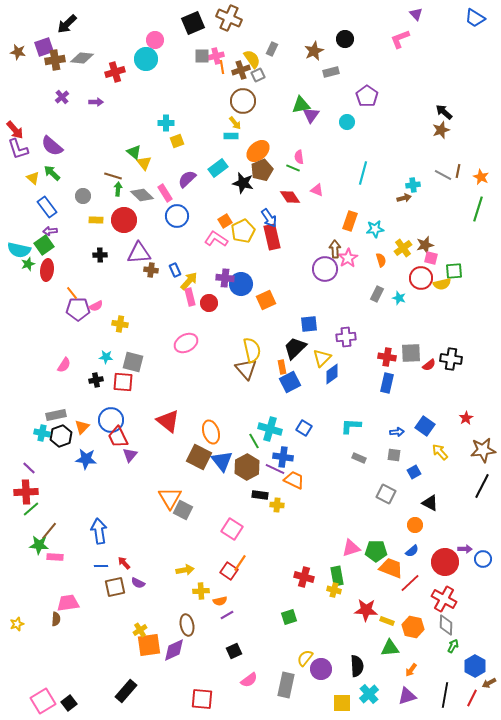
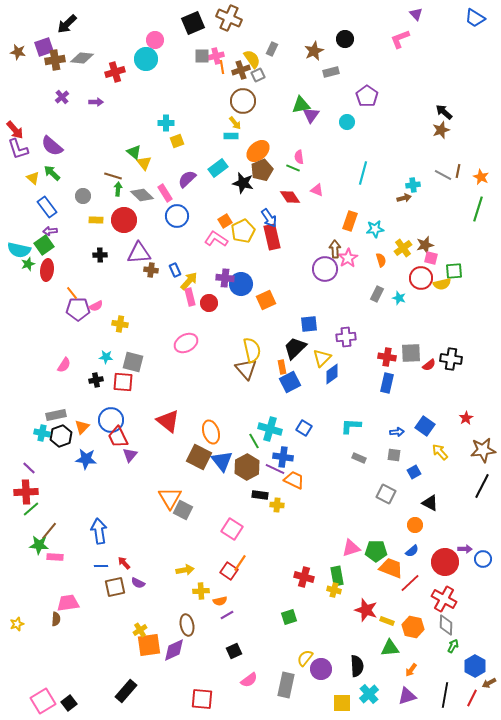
red star at (366, 610): rotated 15 degrees clockwise
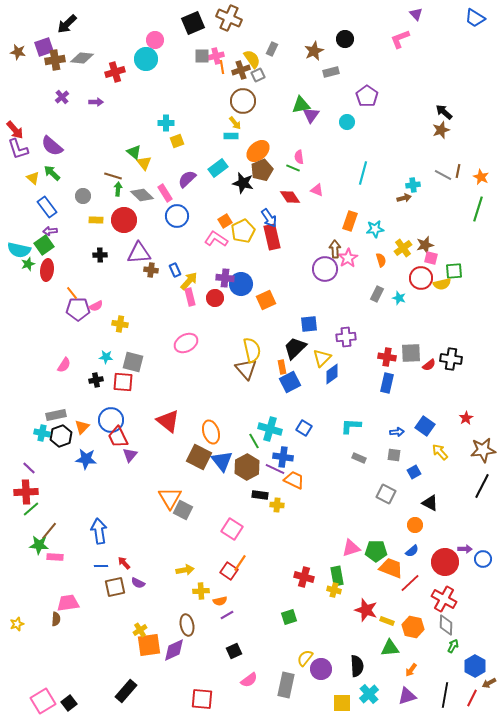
red circle at (209, 303): moved 6 px right, 5 px up
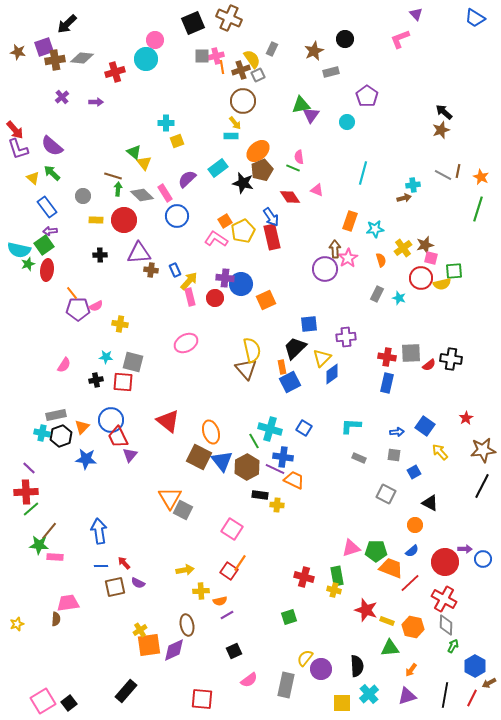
blue arrow at (269, 218): moved 2 px right, 1 px up
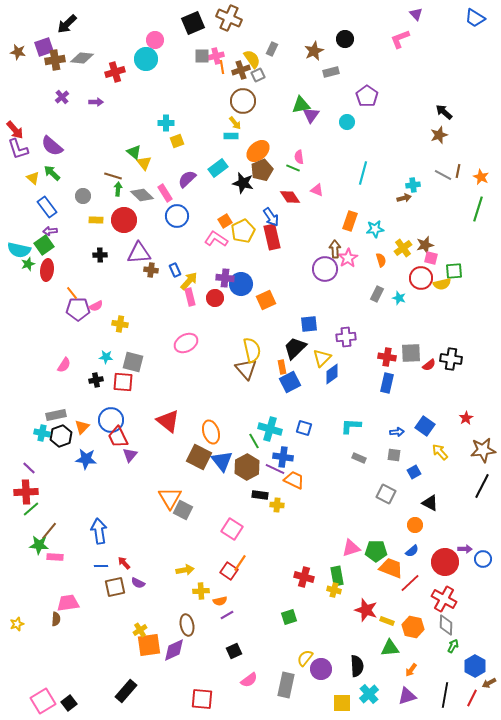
brown star at (441, 130): moved 2 px left, 5 px down
blue square at (304, 428): rotated 14 degrees counterclockwise
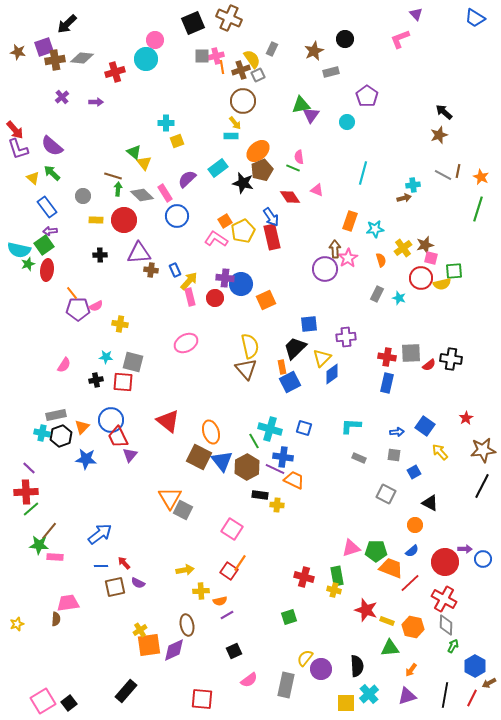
yellow semicircle at (252, 350): moved 2 px left, 4 px up
blue arrow at (99, 531): moved 1 px right, 3 px down; rotated 60 degrees clockwise
yellow square at (342, 703): moved 4 px right
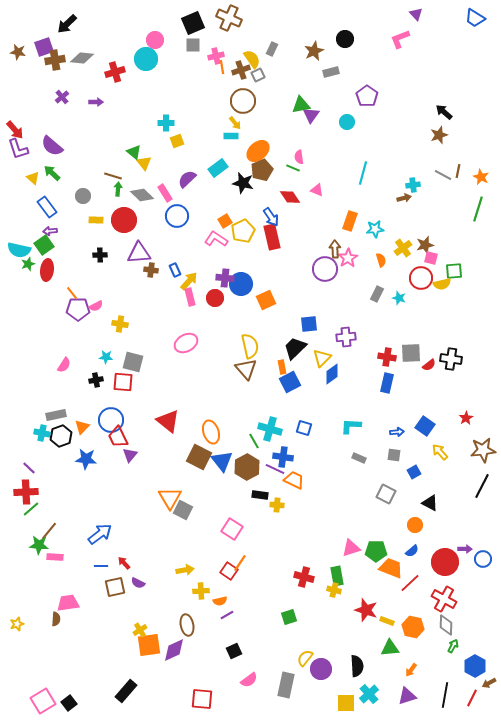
gray square at (202, 56): moved 9 px left, 11 px up
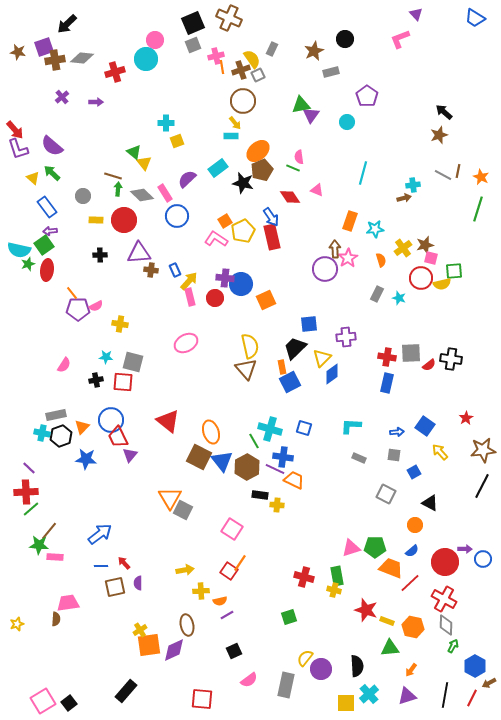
gray square at (193, 45): rotated 21 degrees counterclockwise
green pentagon at (376, 551): moved 1 px left, 4 px up
purple semicircle at (138, 583): rotated 64 degrees clockwise
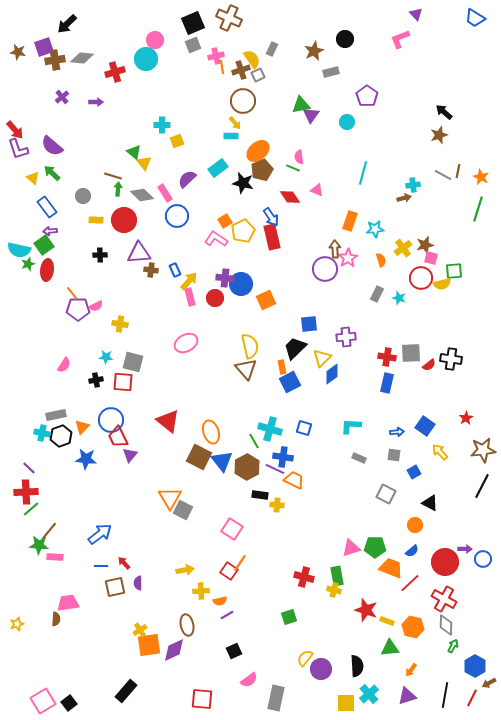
cyan cross at (166, 123): moved 4 px left, 2 px down
gray rectangle at (286, 685): moved 10 px left, 13 px down
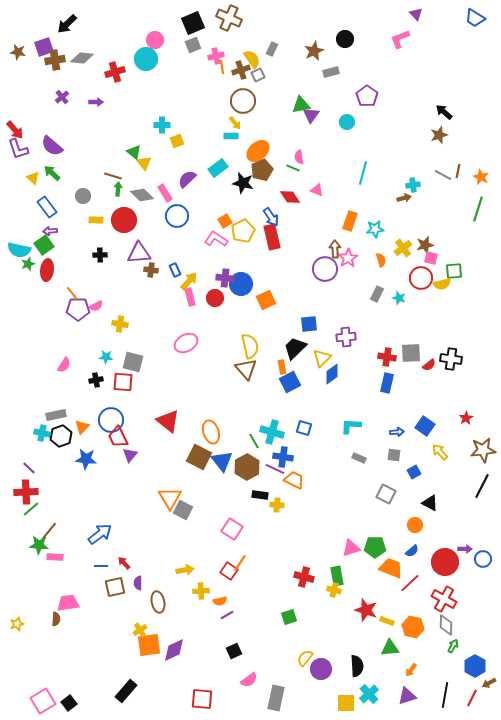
cyan cross at (270, 429): moved 2 px right, 3 px down
brown ellipse at (187, 625): moved 29 px left, 23 px up
